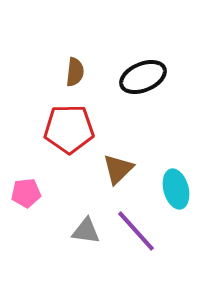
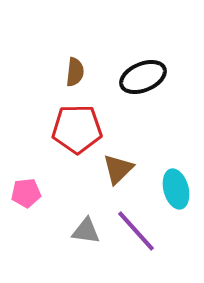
red pentagon: moved 8 px right
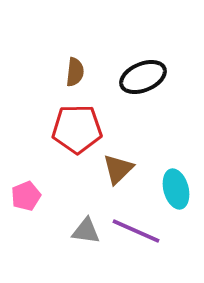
pink pentagon: moved 3 px down; rotated 16 degrees counterclockwise
purple line: rotated 24 degrees counterclockwise
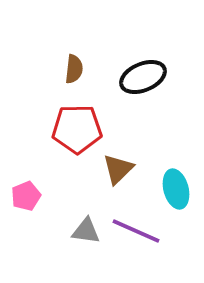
brown semicircle: moved 1 px left, 3 px up
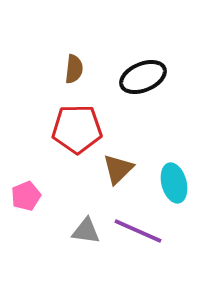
cyan ellipse: moved 2 px left, 6 px up
purple line: moved 2 px right
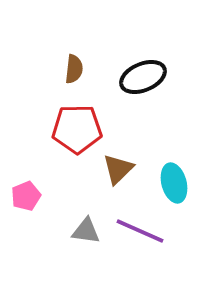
purple line: moved 2 px right
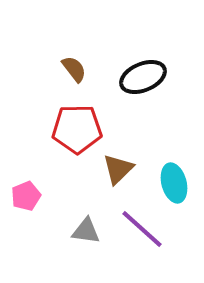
brown semicircle: rotated 44 degrees counterclockwise
purple line: moved 2 px right, 2 px up; rotated 18 degrees clockwise
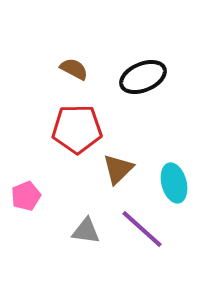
brown semicircle: rotated 24 degrees counterclockwise
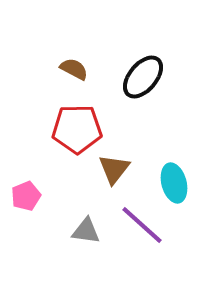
black ellipse: rotated 27 degrees counterclockwise
brown triangle: moved 4 px left; rotated 8 degrees counterclockwise
purple line: moved 4 px up
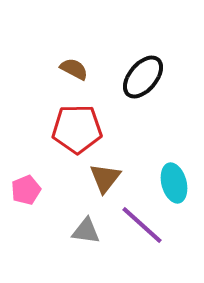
brown triangle: moved 9 px left, 9 px down
pink pentagon: moved 6 px up
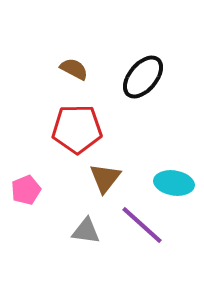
cyan ellipse: rotated 66 degrees counterclockwise
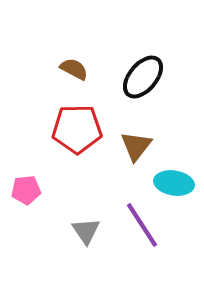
brown triangle: moved 31 px right, 32 px up
pink pentagon: rotated 16 degrees clockwise
purple line: rotated 15 degrees clockwise
gray triangle: rotated 48 degrees clockwise
